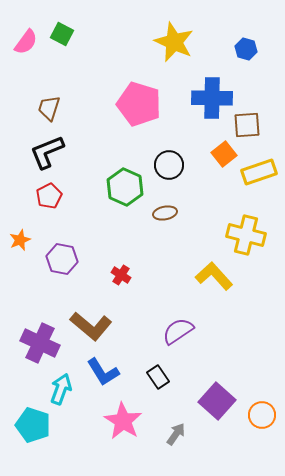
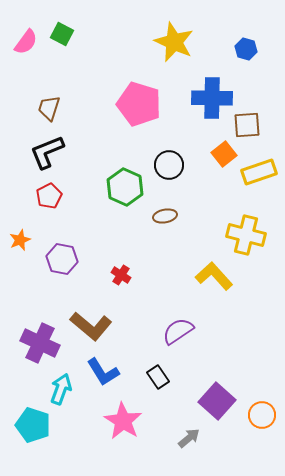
brown ellipse: moved 3 px down
gray arrow: moved 13 px right, 4 px down; rotated 15 degrees clockwise
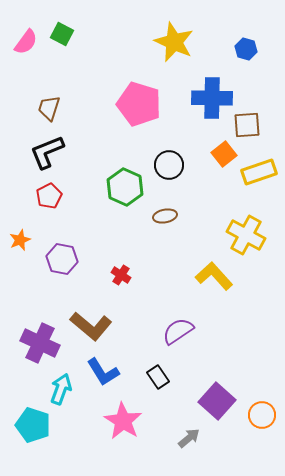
yellow cross: rotated 15 degrees clockwise
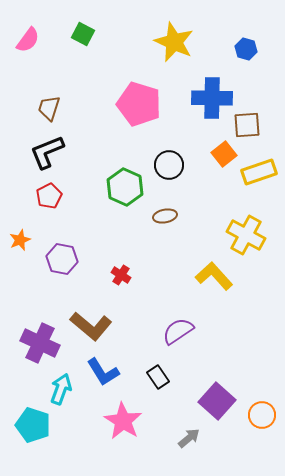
green square: moved 21 px right
pink semicircle: moved 2 px right, 2 px up
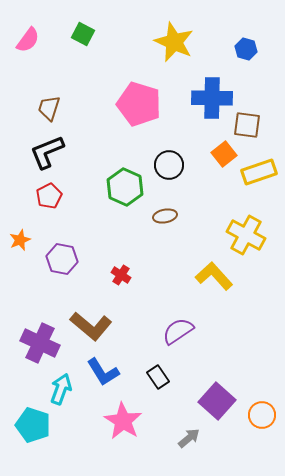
brown square: rotated 12 degrees clockwise
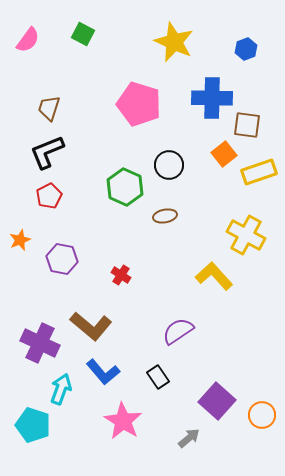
blue hexagon: rotated 25 degrees clockwise
blue L-shape: rotated 8 degrees counterclockwise
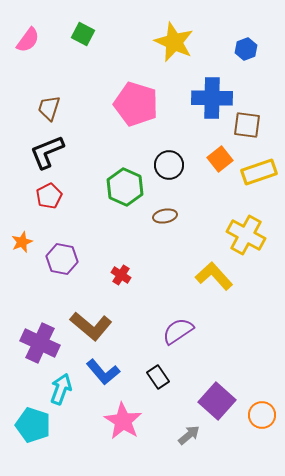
pink pentagon: moved 3 px left
orange square: moved 4 px left, 5 px down
orange star: moved 2 px right, 2 px down
gray arrow: moved 3 px up
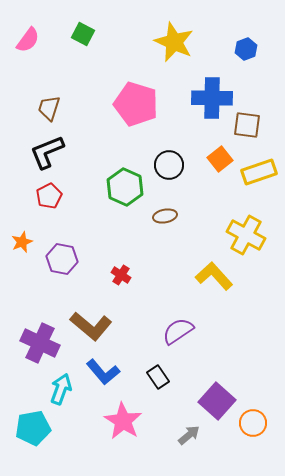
orange circle: moved 9 px left, 8 px down
cyan pentagon: moved 3 px down; rotated 28 degrees counterclockwise
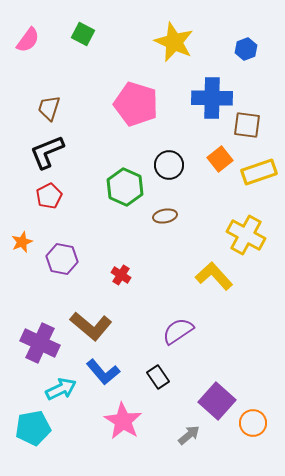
cyan arrow: rotated 44 degrees clockwise
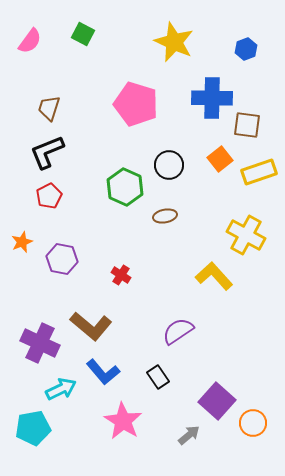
pink semicircle: moved 2 px right, 1 px down
